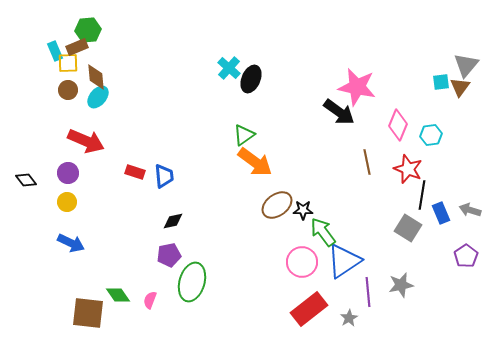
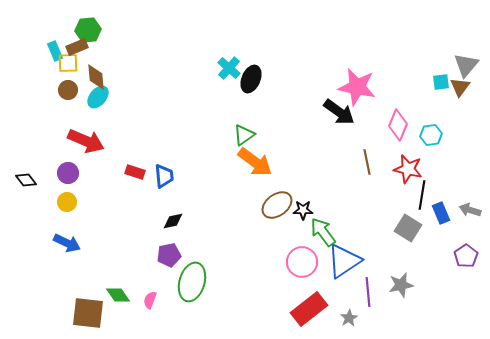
red star at (408, 169): rotated 8 degrees counterclockwise
blue arrow at (71, 243): moved 4 px left
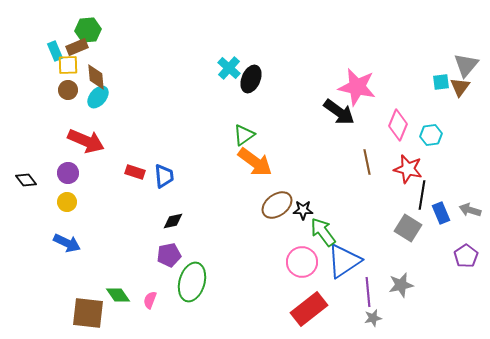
yellow square at (68, 63): moved 2 px down
gray star at (349, 318): moved 24 px right; rotated 18 degrees clockwise
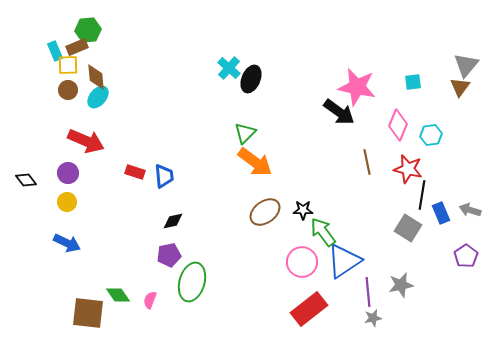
cyan square at (441, 82): moved 28 px left
green triangle at (244, 135): moved 1 px right, 2 px up; rotated 10 degrees counterclockwise
brown ellipse at (277, 205): moved 12 px left, 7 px down
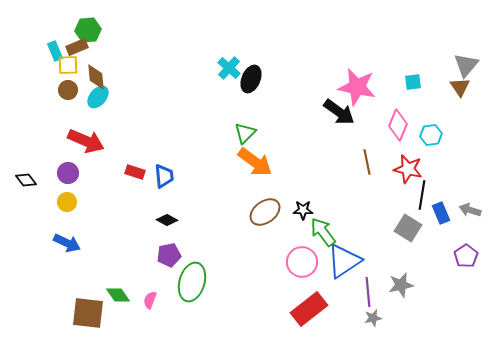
brown triangle at (460, 87): rotated 10 degrees counterclockwise
black diamond at (173, 221): moved 6 px left, 1 px up; rotated 40 degrees clockwise
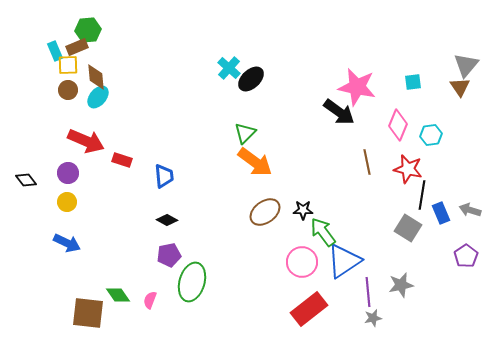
black ellipse at (251, 79): rotated 24 degrees clockwise
red rectangle at (135, 172): moved 13 px left, 12 px up
